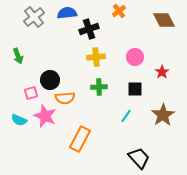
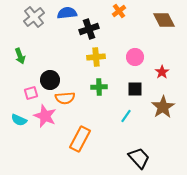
green arrow: moved 2 px right
brown star: moved 8 px up
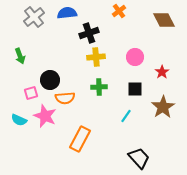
black cross: moved 4 px down
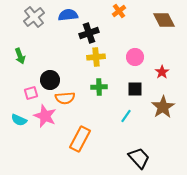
blue semicircle: moved 1 px right, 2 px down
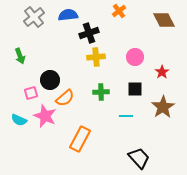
green cross: moved 2 px right, 5 px down
orange semicircle: rotated 36 degrees counterclockwise
cyan line: rotated 56 degrees clockwise
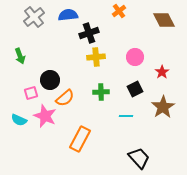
black square: rotated 28 degrees counterclockwise
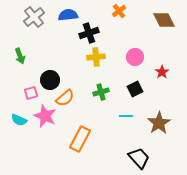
green cross: rotated 14 degrees counterclockwise
brown star: moved 4 px left, 16 px down
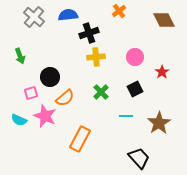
gray cross: rotated 10 degrees counterclockwise
black circle: moved 3 px up
green cross: rotated 28 degrees counterclockwise
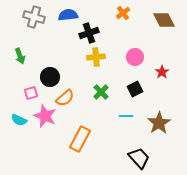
orange cross: moved 4 px right, 2 px down
gray cross: rotated 25 degrees counterclockwise
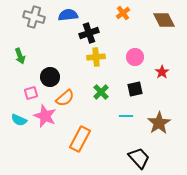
black square: rotated 14 degrees clockwise
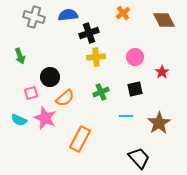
green cross: rotated 21 degrees clockwise
pink star: moved 2 px down
